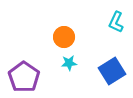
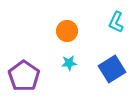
orange circle: moved 3 px right, 6 px up
blue square: moved 2 px up
purple pentagon: moved 1 px up
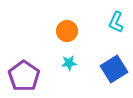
blue square: moved 2 px right
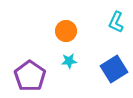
orange circle: moved 1 px left
cyan star: moved 2 px up
purple pentagon: moved 6 px right
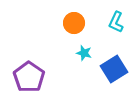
orange circle: moved 8 px right, 8 px up
cyan star: moved 15 px right, 8 px up; rotated 21 degrees clockwise
purple pentagon: moved 1 px left, 1 px down
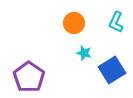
blue square: moved 2 px left, 1 px down
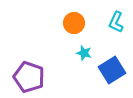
purple pentagon: rotated 16 degrees counterclockwise
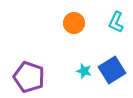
cyan star: moved 18 px down
